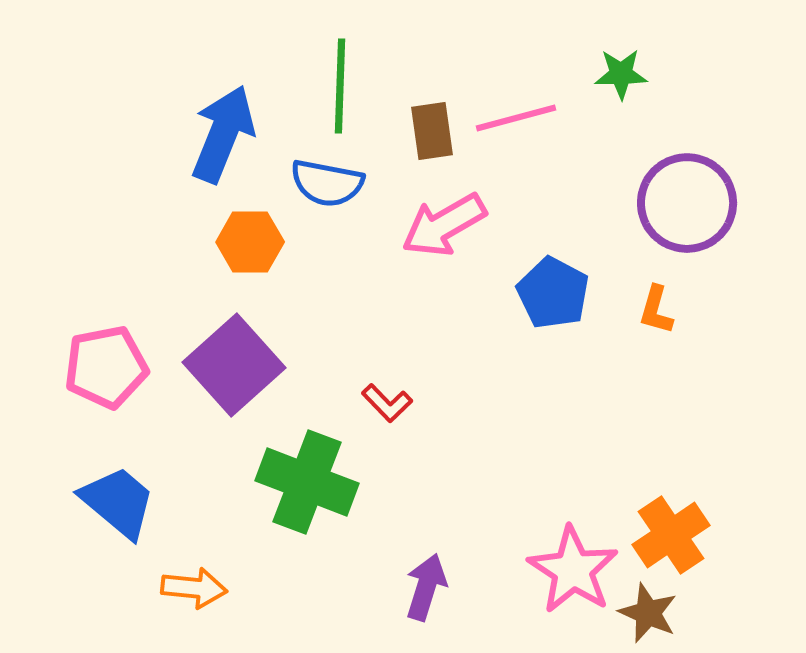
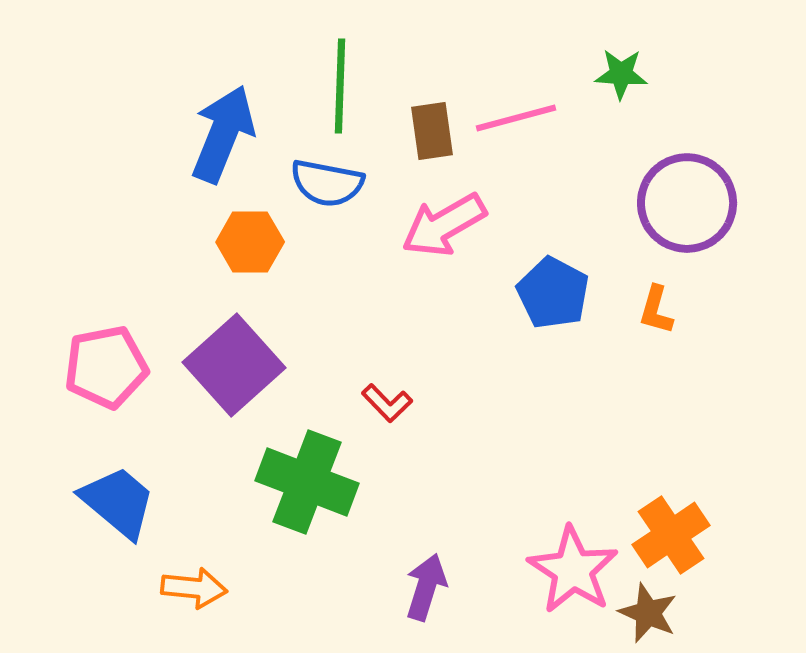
green star: rotated 4 degrees clockwise
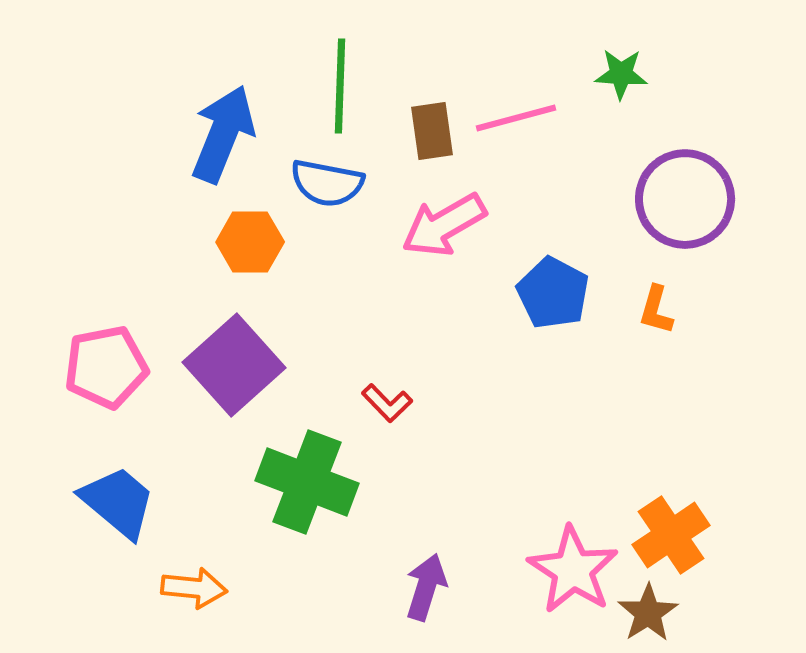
purple circle: moved 2 px left, 4 px up
brown star: rotated 16 degrees clockwise
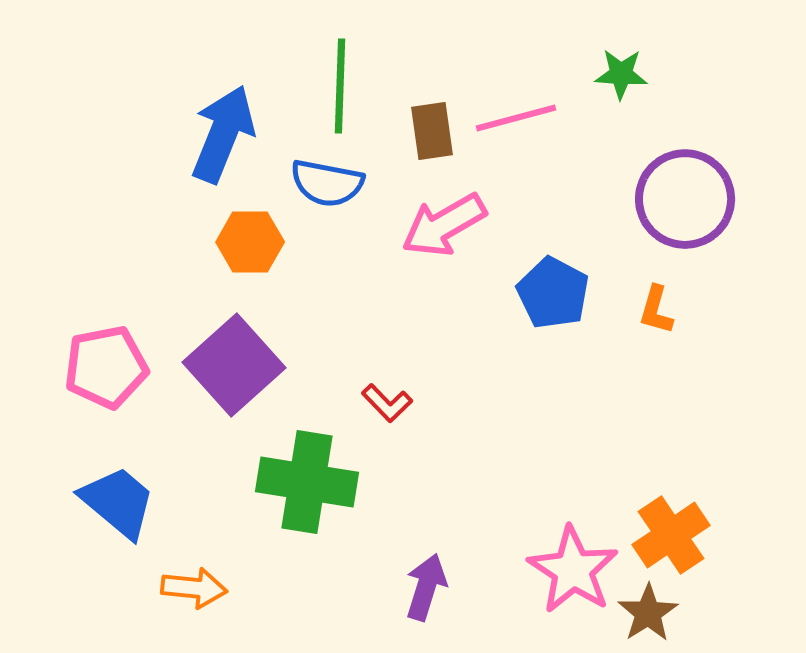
green cross: rotated 12 degrees counterclockwise
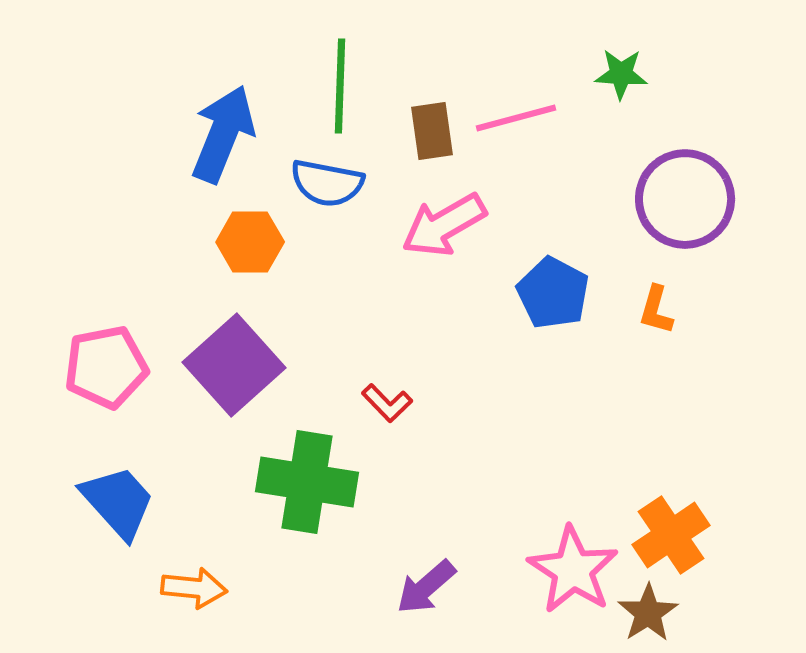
blue trapezoid: rotated 8 degrees clockwise
purple arrow: rotated 148 degrees counterclockwise
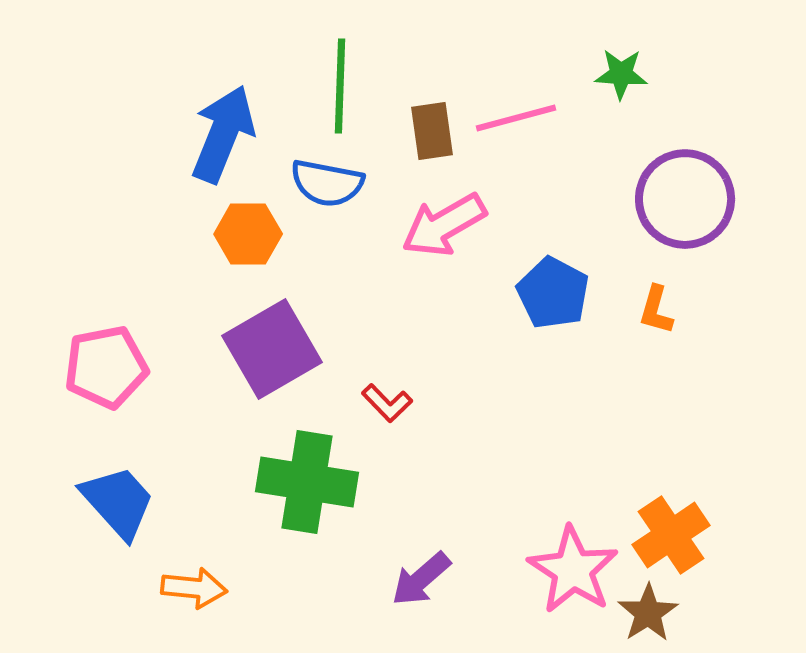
orange hexagon: moved 2 px left, 8 px up
purple square: moved 38 px right, 16 px up; rotated 12 degrees clockwise
purple arrow: moved 5 px left, 8 px up
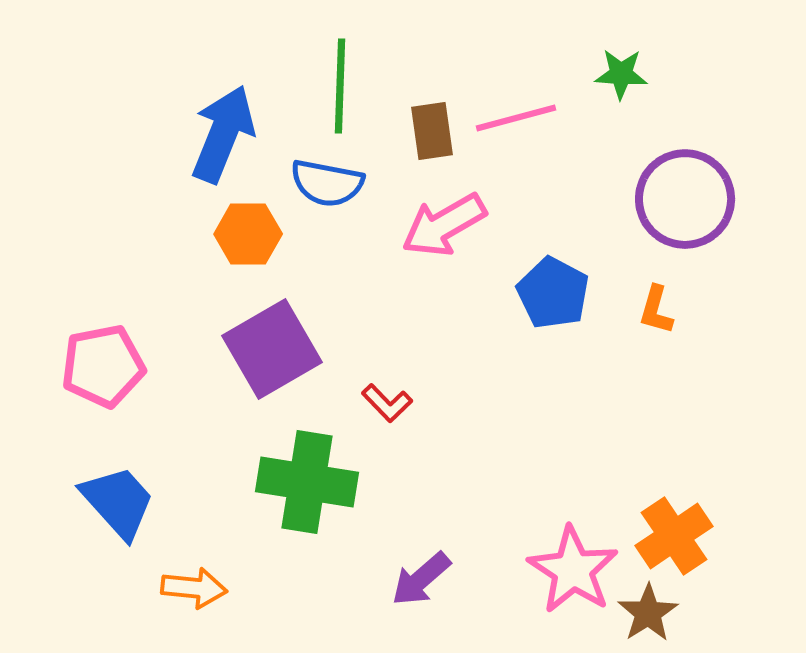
pink pentagon: moved 3 px left, 1 px up
orange cross: moved 3 px right, 1 px down
